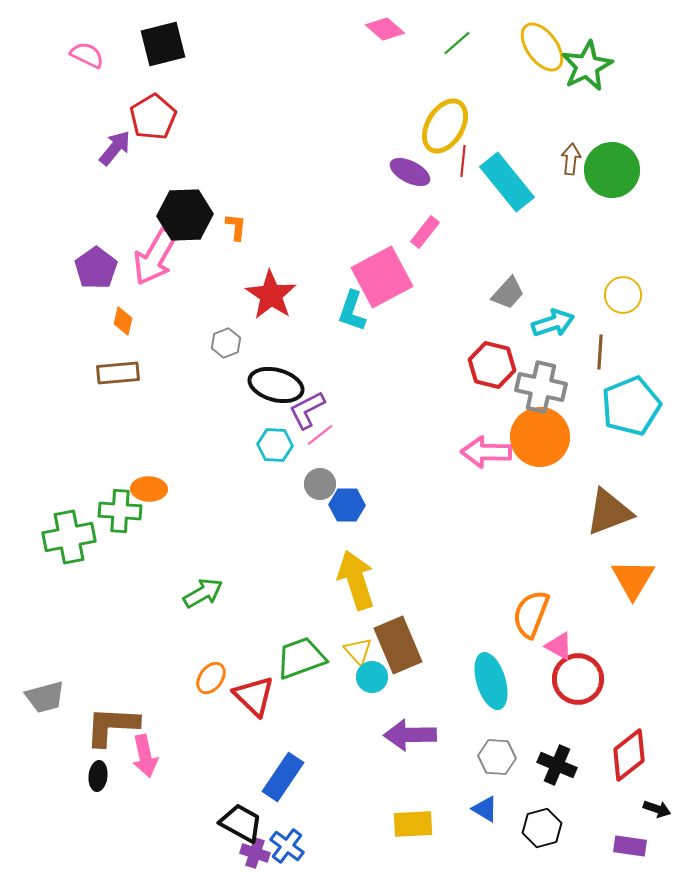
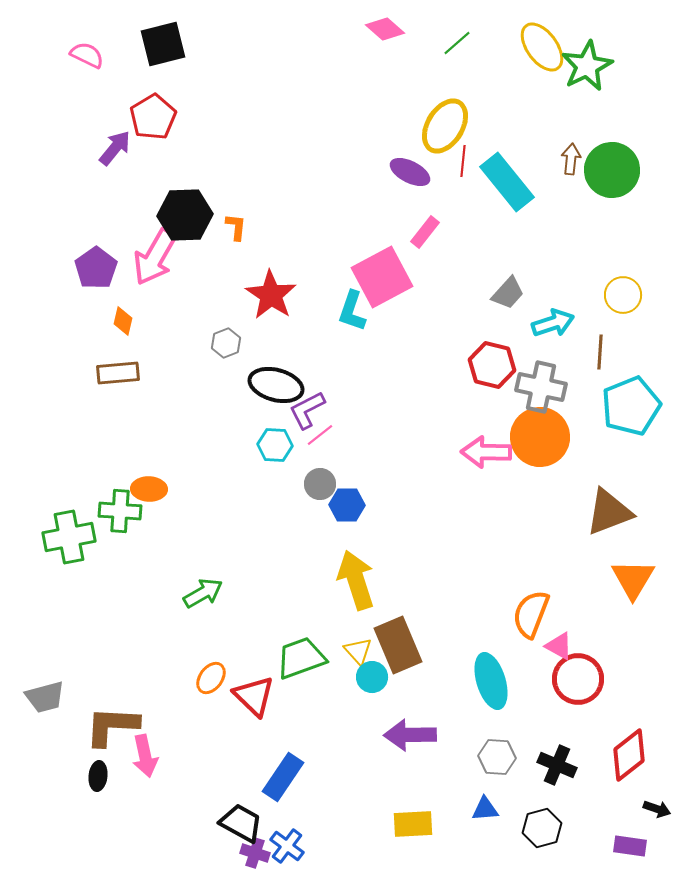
blue triangle at (485, 809): rotated 36 degrees counterclockwise
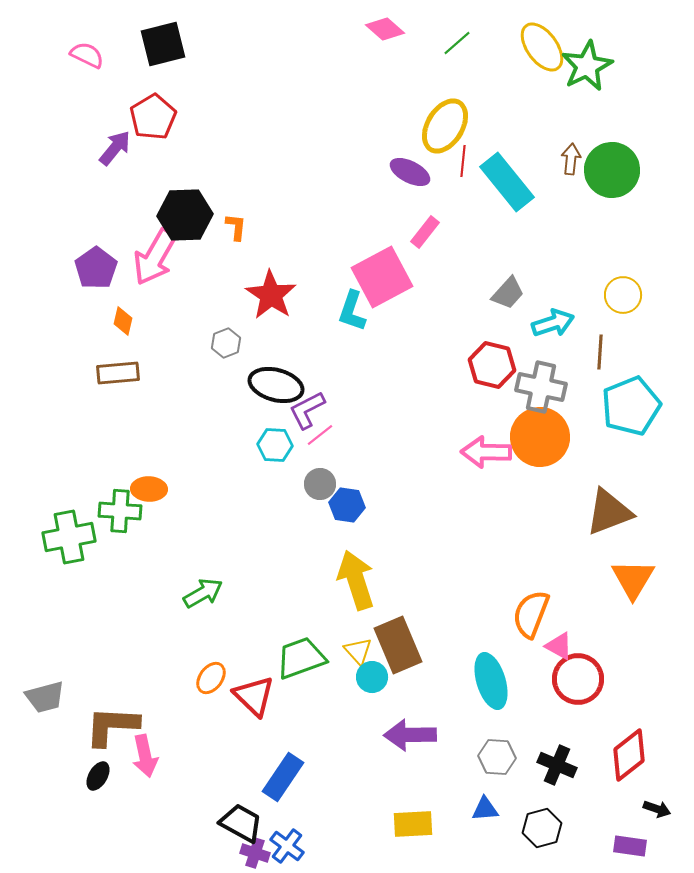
blue hexagon at (347, 505): rotated 8 degrees clockwise
black ellipse at (98, 776): rotated 24 degrees clockwise
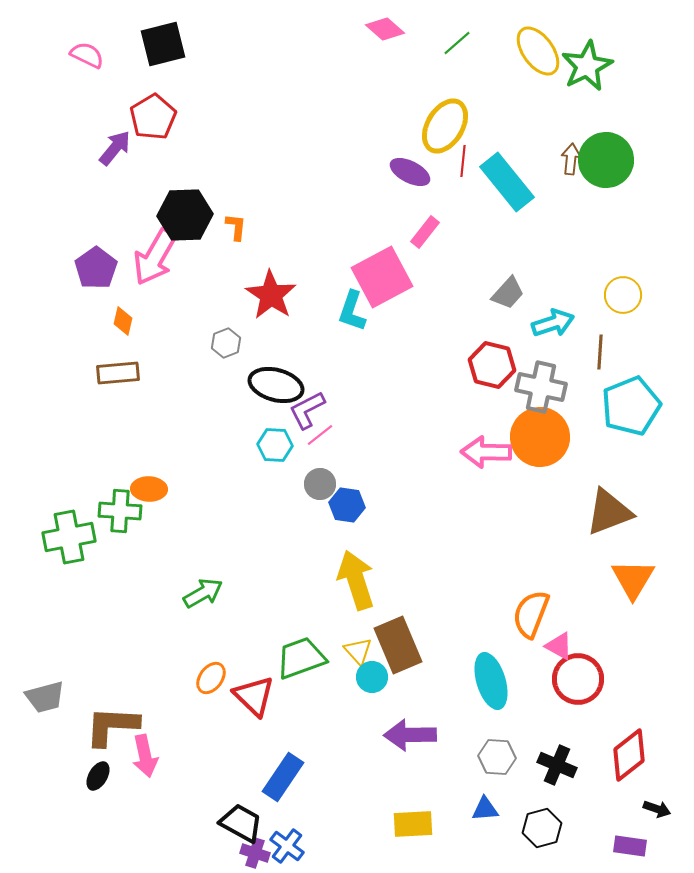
yellow ellipse at (542, 47): moved 4 px left, 4 px down
green circle at (612, 170): moved 6 px left, 10 px up
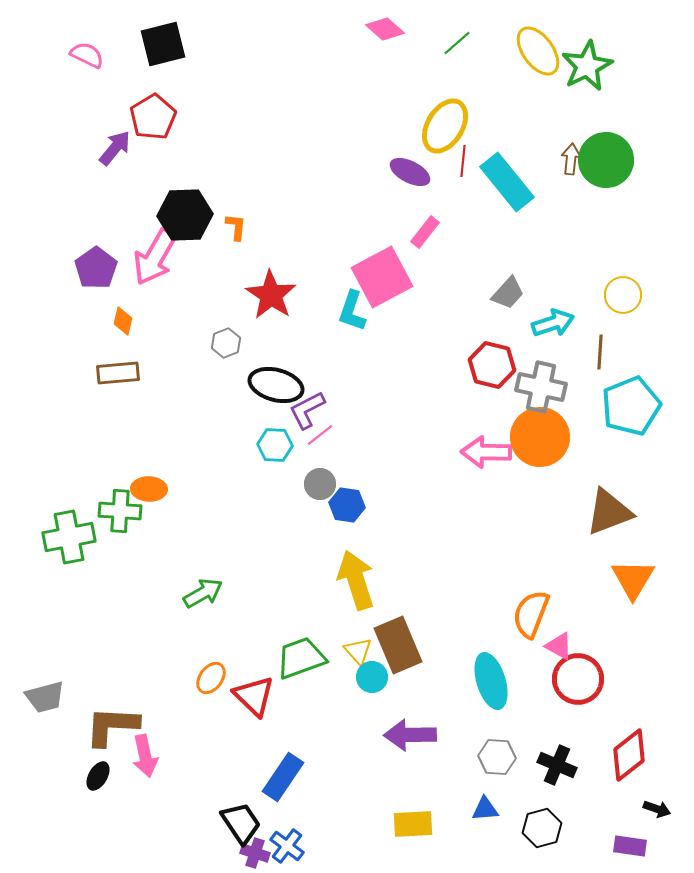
black trapezoid at (241, 823): rotated 27 degrees clockwise
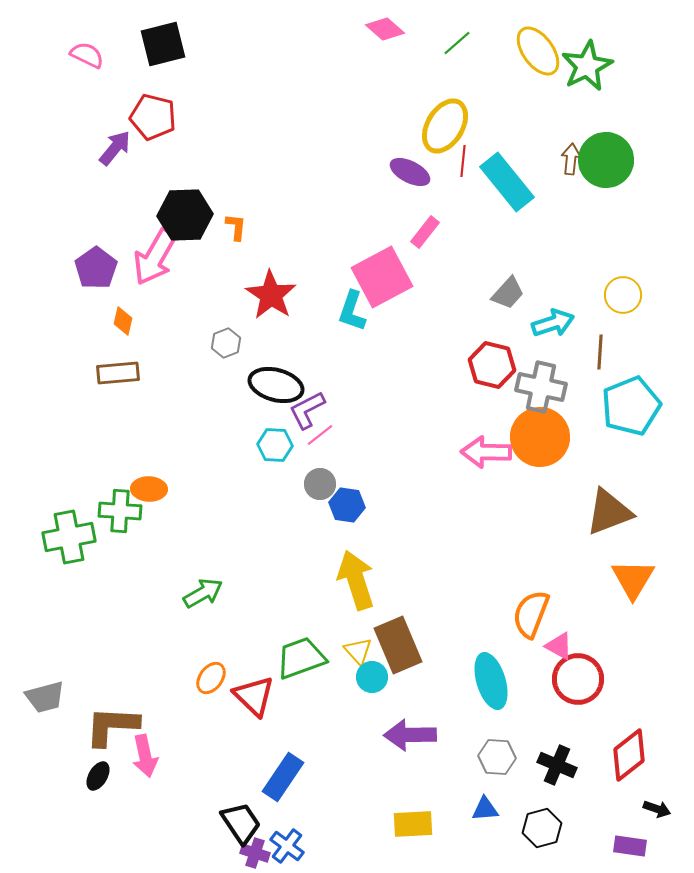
red pentagon at (153, 117): rotated 27 degrees counterclockwise
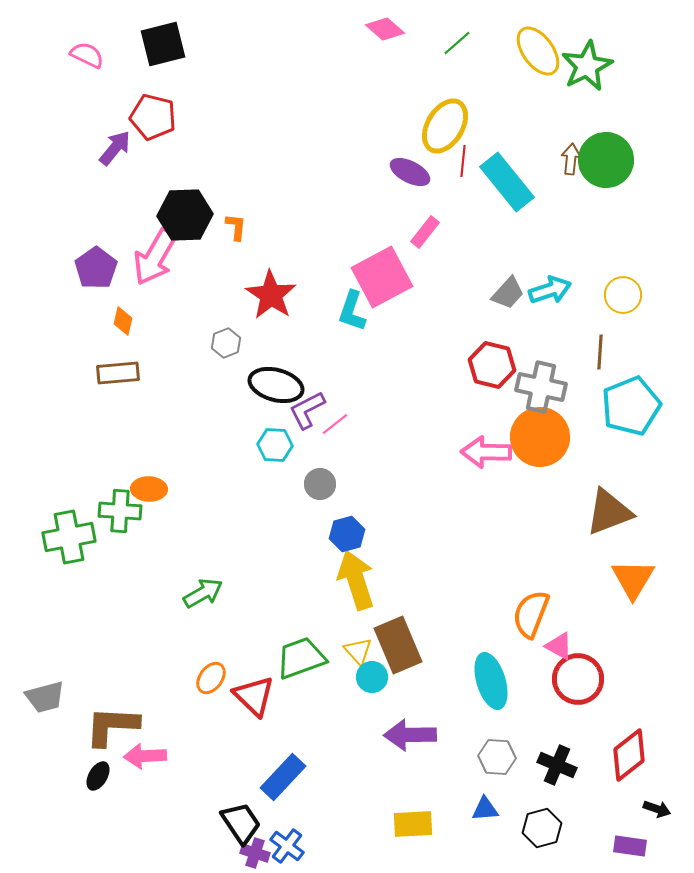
cyan arrow at (553, 323): moved 3 px left, 33 px up
pink line at (320, 435): moved 15 px right, 11 px up
blue hexagon at (347, 505): moved 29 px down; rotated 24 degrees counterclockwise
pink arrow at (145, 756): rotated 99 degrees clockwise
blue rectangle at (283, 777): rotated 9 degrees clockwise
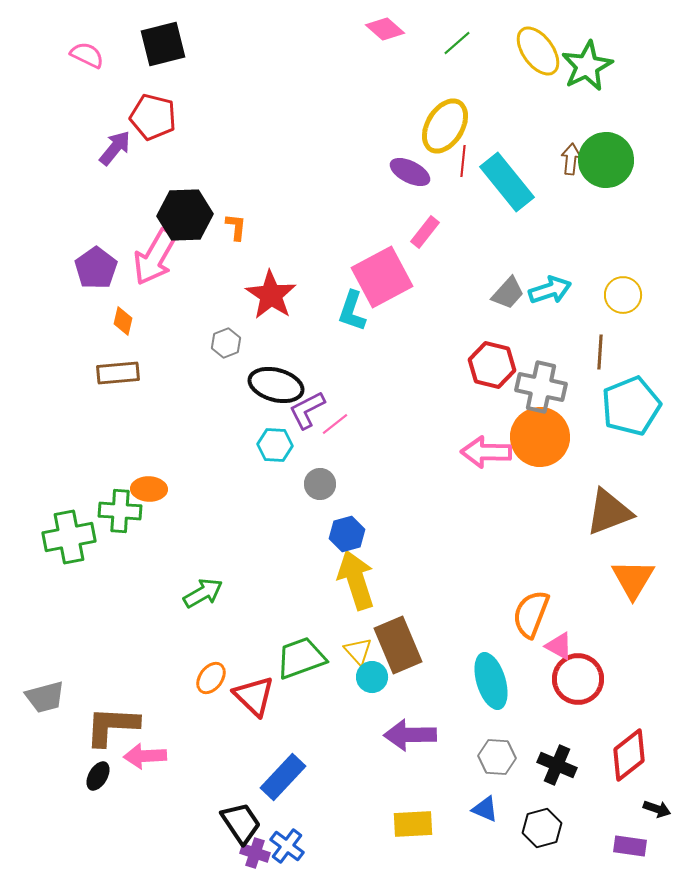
blue triangle at (485, 809): rotated 28 degrees clockwise
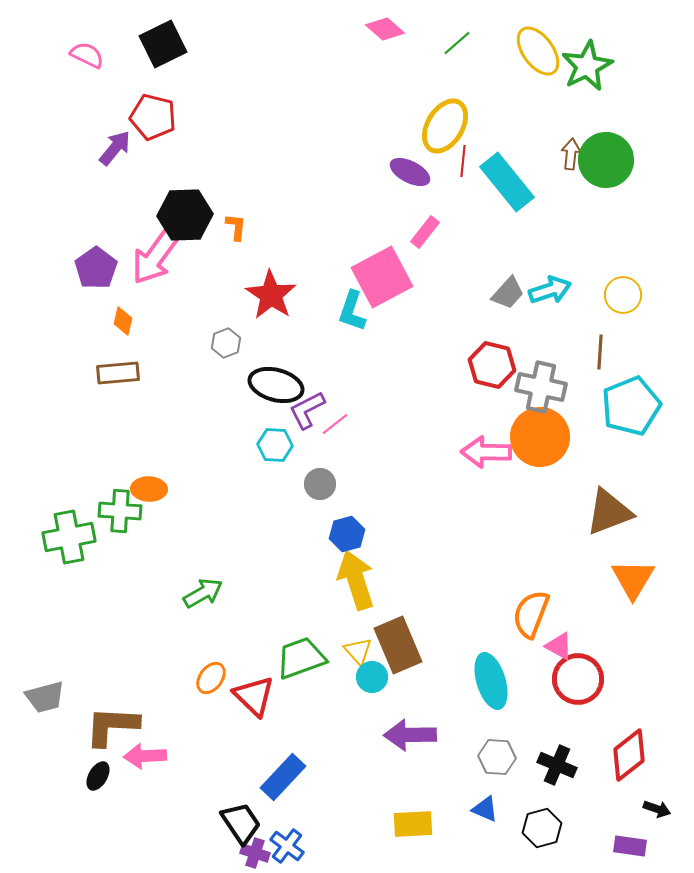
black square at (163, 44): rotated 12 degrees counterclockwise
brown arrow at (571, 159): moved 5 px up
pink arrow at (155, 257): rotated 6 degrees clockwise
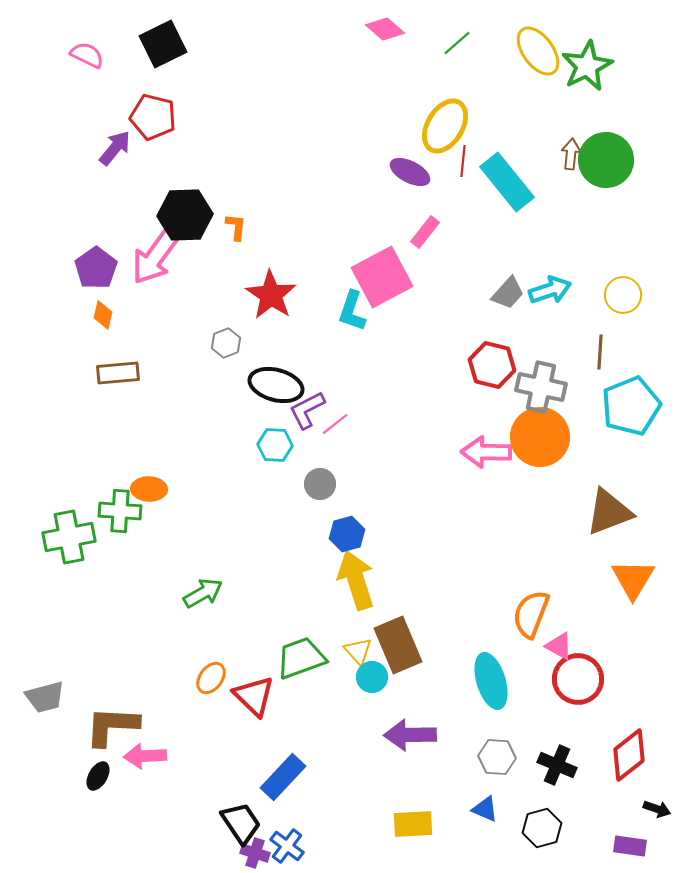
orange diamond at (123, 321): moved 20 px left, 6 px up
